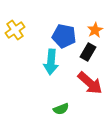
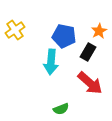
orange star: moved 4 px right, 1 px down
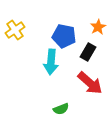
orange star: moved 1 px left, 4 px up
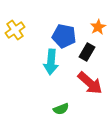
black rectangle: moved 1 px left
